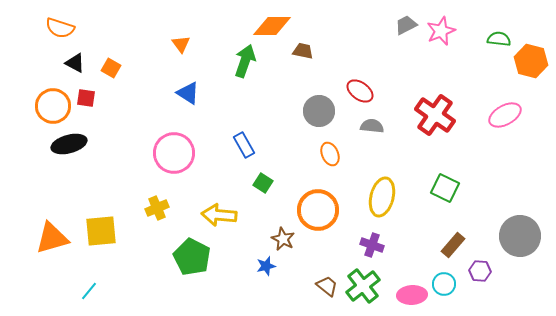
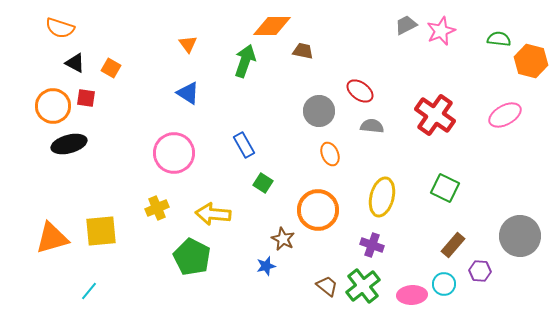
orange triangle at (181, 44): moved 7 px right
yellow arrow at (219, 215): moved 6 px left, 1 px up
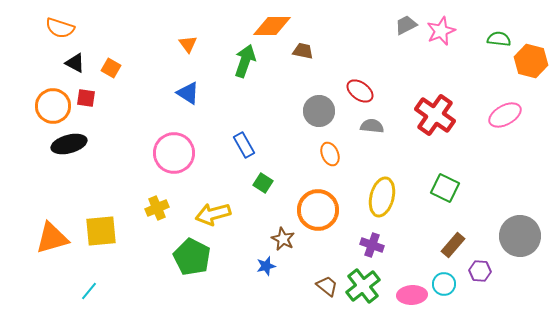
yellow arrow at (213, 214): rotated 20 degrees counterclockwise
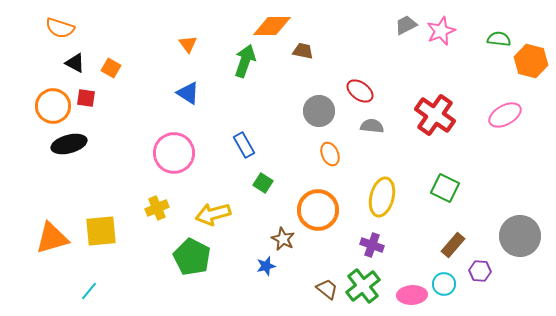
brown trapezoid at (327, 286): moved 3 px down
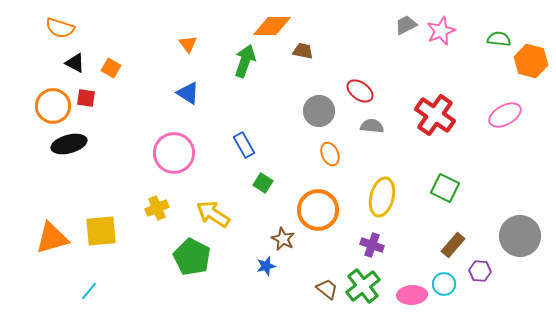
yellow arrow at (213, 214): rotated 48 degrees clockwise
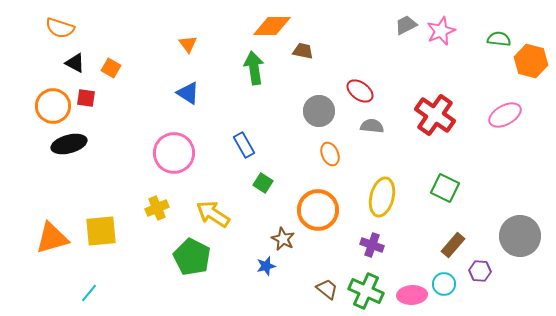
green arrow at (245, 61): moved 9 px right, 7 px down; rotated 28 degrees counterclockwise
green cross at (363, 286): moved 3 px right, 5 px down; rotated 28 degrees counterclockwise
cyan line at (89, 291): moved 2 px down
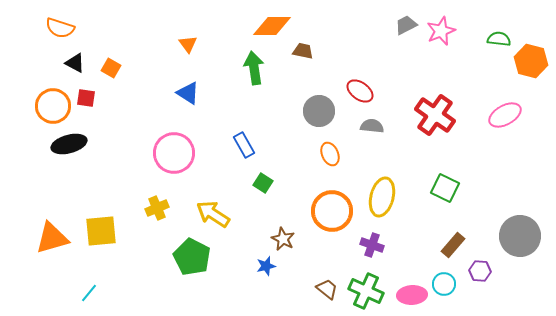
orange circle at (318, 210): moved 14 px right, 1 px down
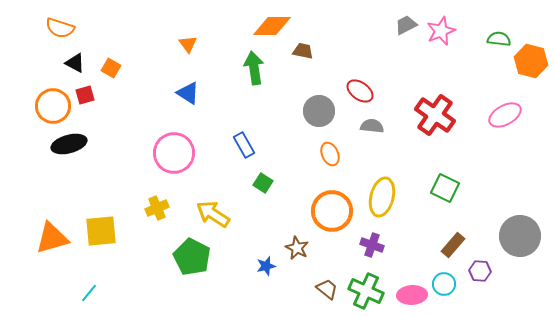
red square at (86, 98): moved 1 px left, 3 px up; rotated 24 degrees counterclockwise
brown star at (283, 239): moved 14 px right, 9 px down
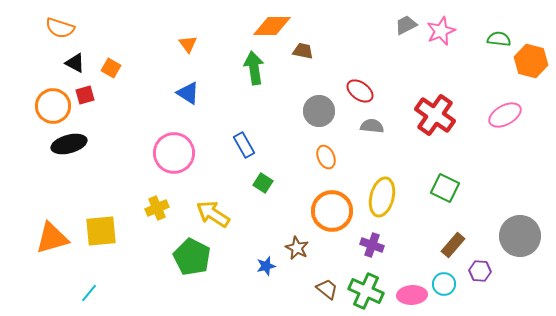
orange ellipse at (330, 154): moved 4 px left, 3 px down
